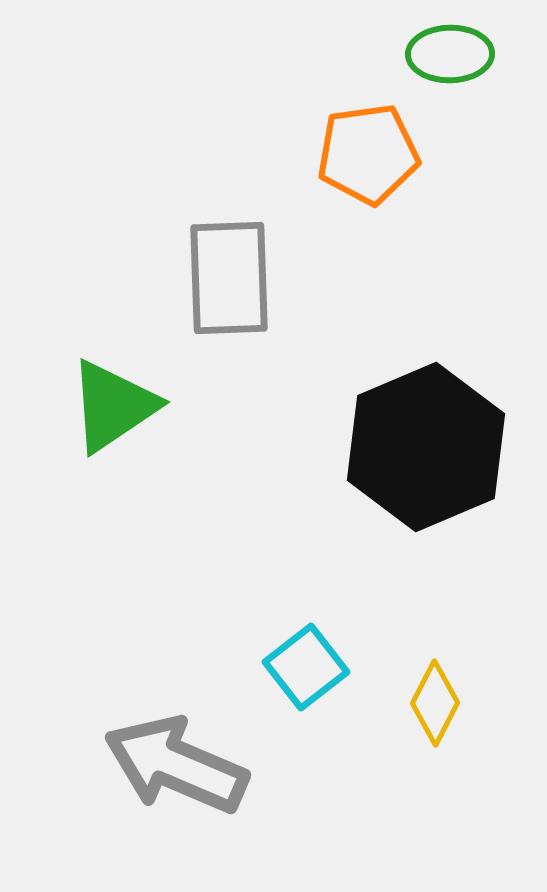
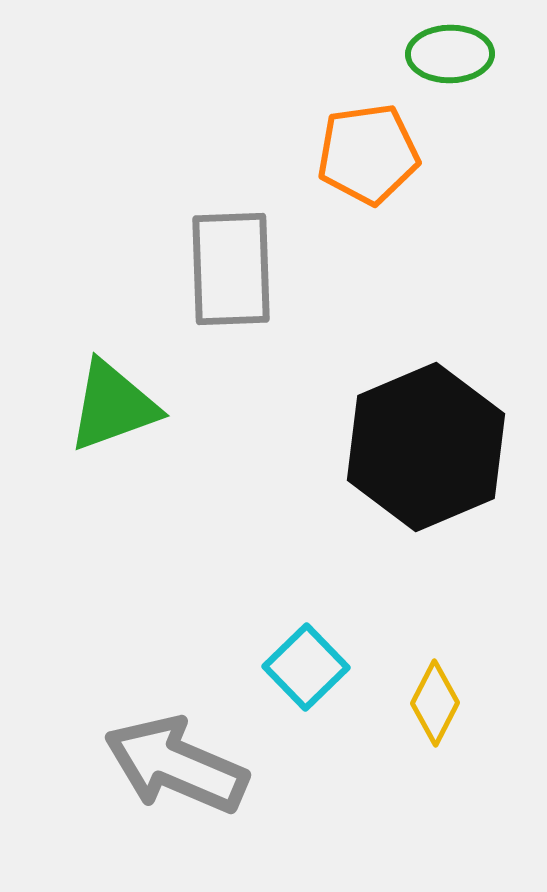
gray rectangle: moved 2 px right, 9 px up
green triangle: rotated 14 degrees clockwise
cyan square: rotated 6 degrees counterclockwise
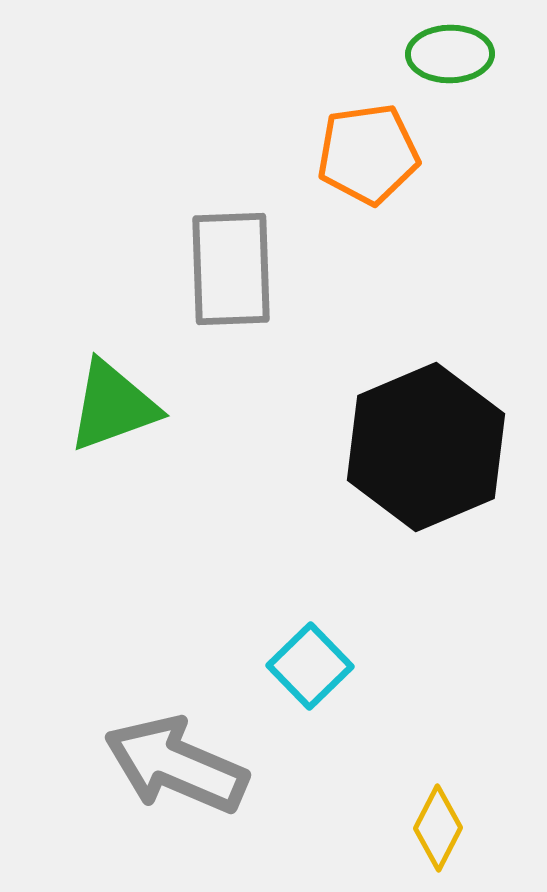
cyan square: moved 4 px right, 1 px up
yellow diamond: moved 3 px right, 125 px down
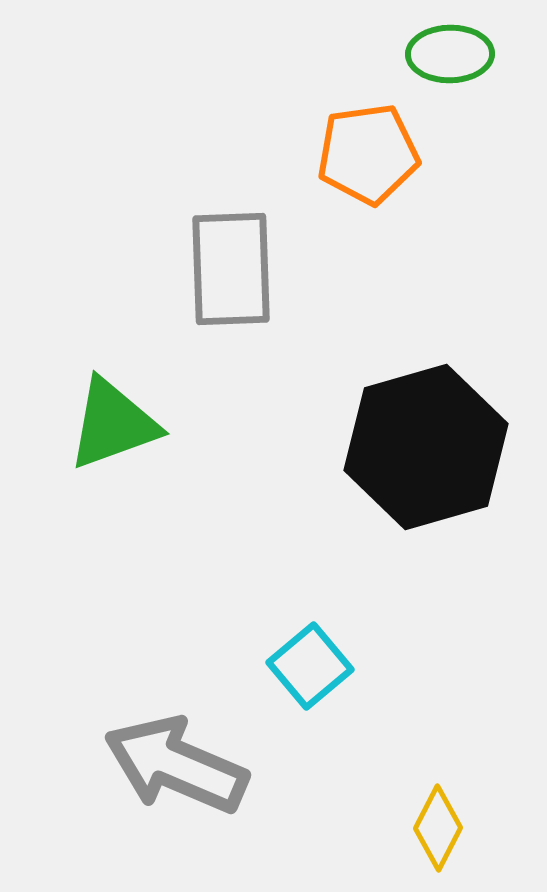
green triangle: moved 18 px down
black hexagon: rotated 7 degrees clockwise
cyan square: rotated 4 degrees clockwise
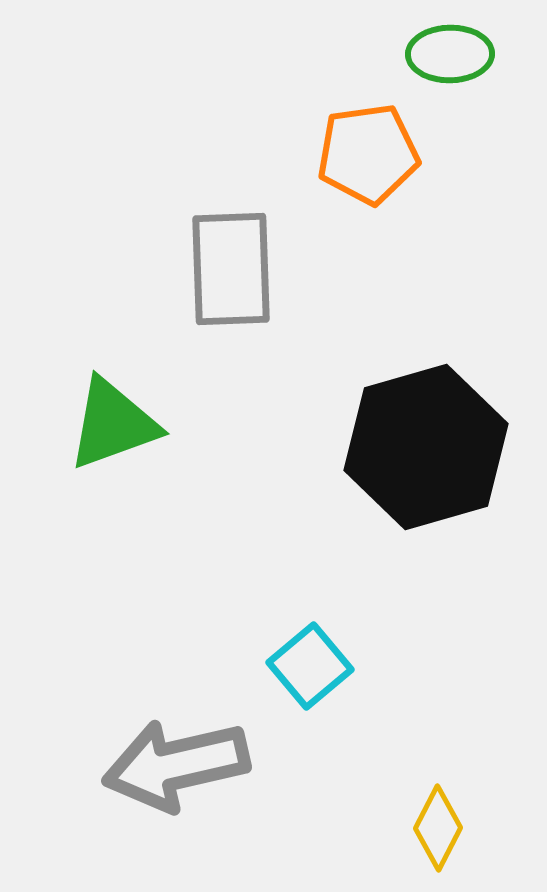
gray arrow: rotated 36 degrees counterclockwise
